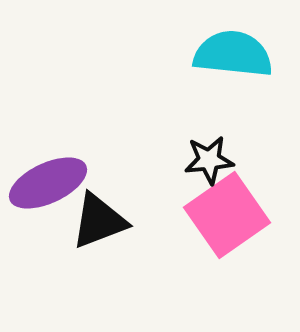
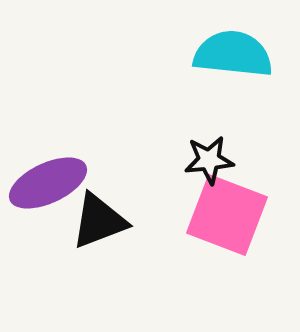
pink square: rotated 34 degrees counterclockwise
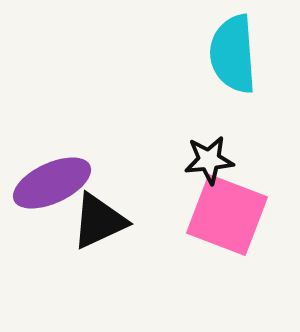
cyan semicircle: rotated 100 degrees counterclockwise
purple ellipse: moved 4 px right
black triangle: rotated 4 degrees counterclockwise
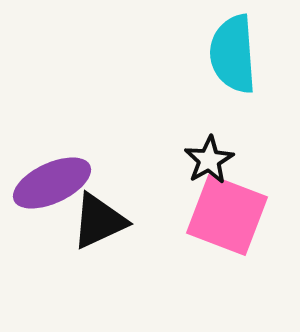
black star: rotated 24 degrees counterclockwise
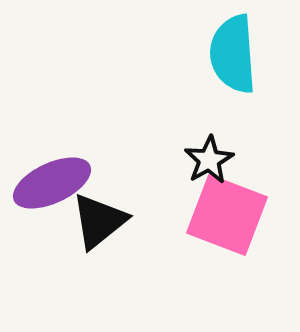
black triangle: rotated 14 degrees counterclockwise
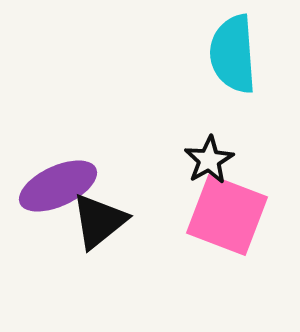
purple ellipse: moved 6 px right, 3 px down
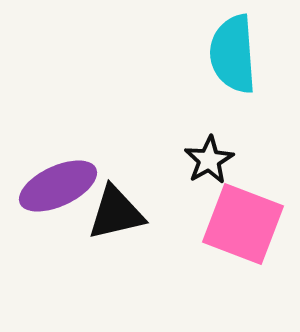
pink square: moved 16 px right, 9 px down
black triangle: moved 17 px right, 8 px up; rotated 26 degrees clockwise
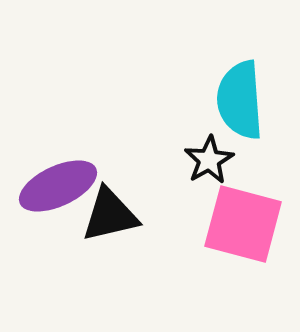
cyan semicircle: moved 7 px right, 46 px down
black triangle: moved 6 px left, 2 px down
pink square: rotated 6 degrees counterclockwise
